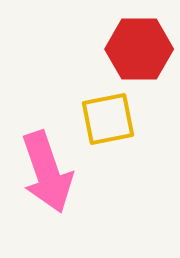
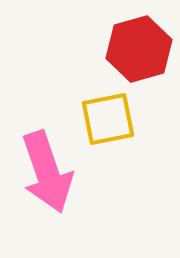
red hexagon: rotated 16 degrees counterclockwise
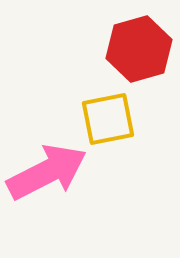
pink arrow: rotated 98 degrees counterclockwise
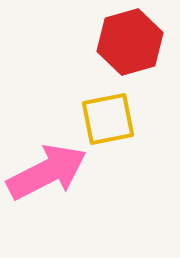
red hexagon: moved 9 px left, 7 px up
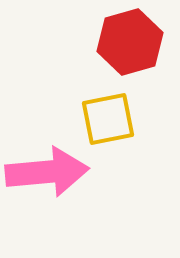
pink arrow: rotated 22 degrees clockwise
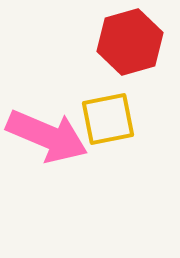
pink arrow: moved 36 px up; rotated 28 degrees clockwise
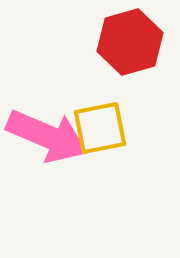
yellow square: moved 8 px left, 9 px down
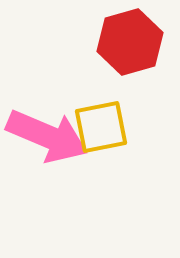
yellow square: moved 1 px right, 1 px up
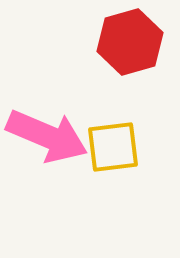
yellow square: moved 12 px right, 20 px down; rotated 4 degrees clockwise
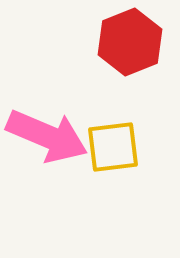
red hexagon: rotated 6 degrees counterclockwise
